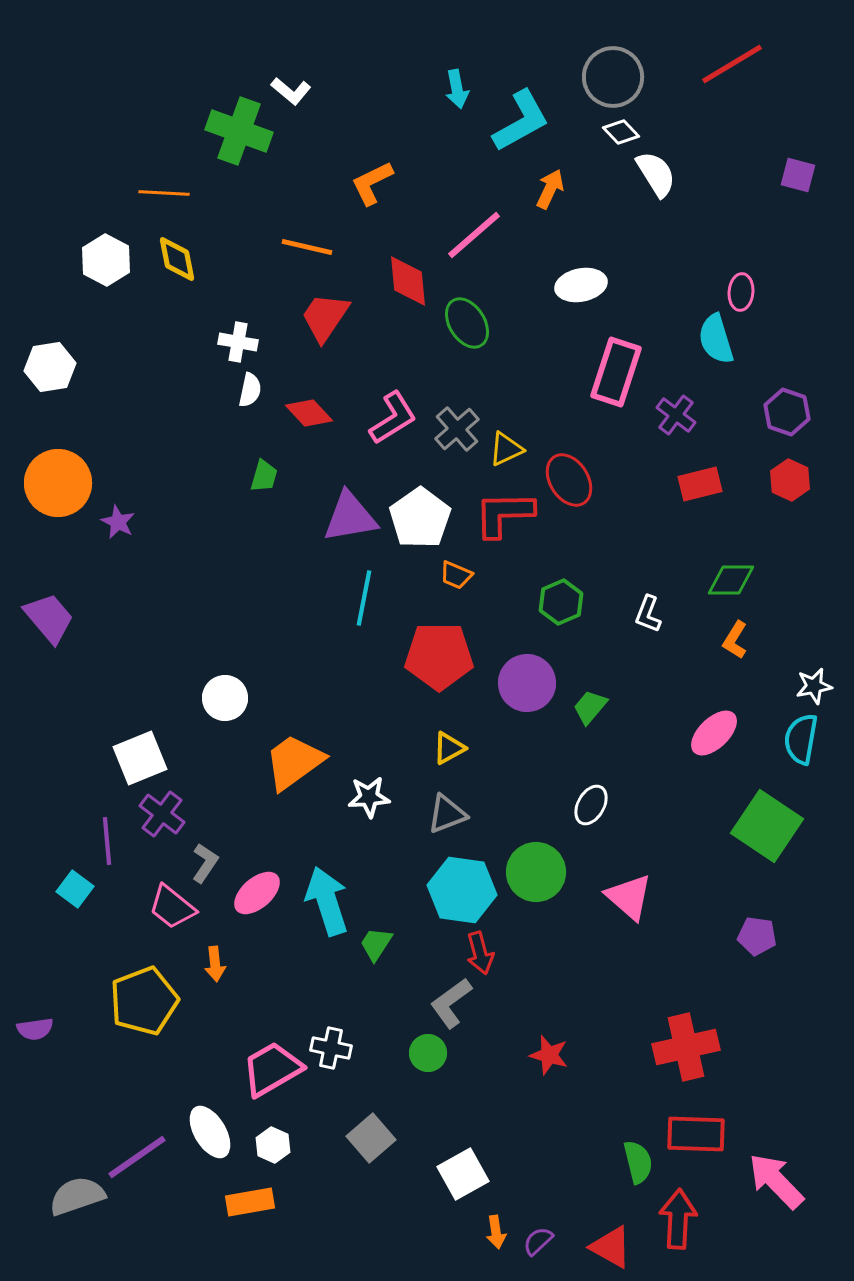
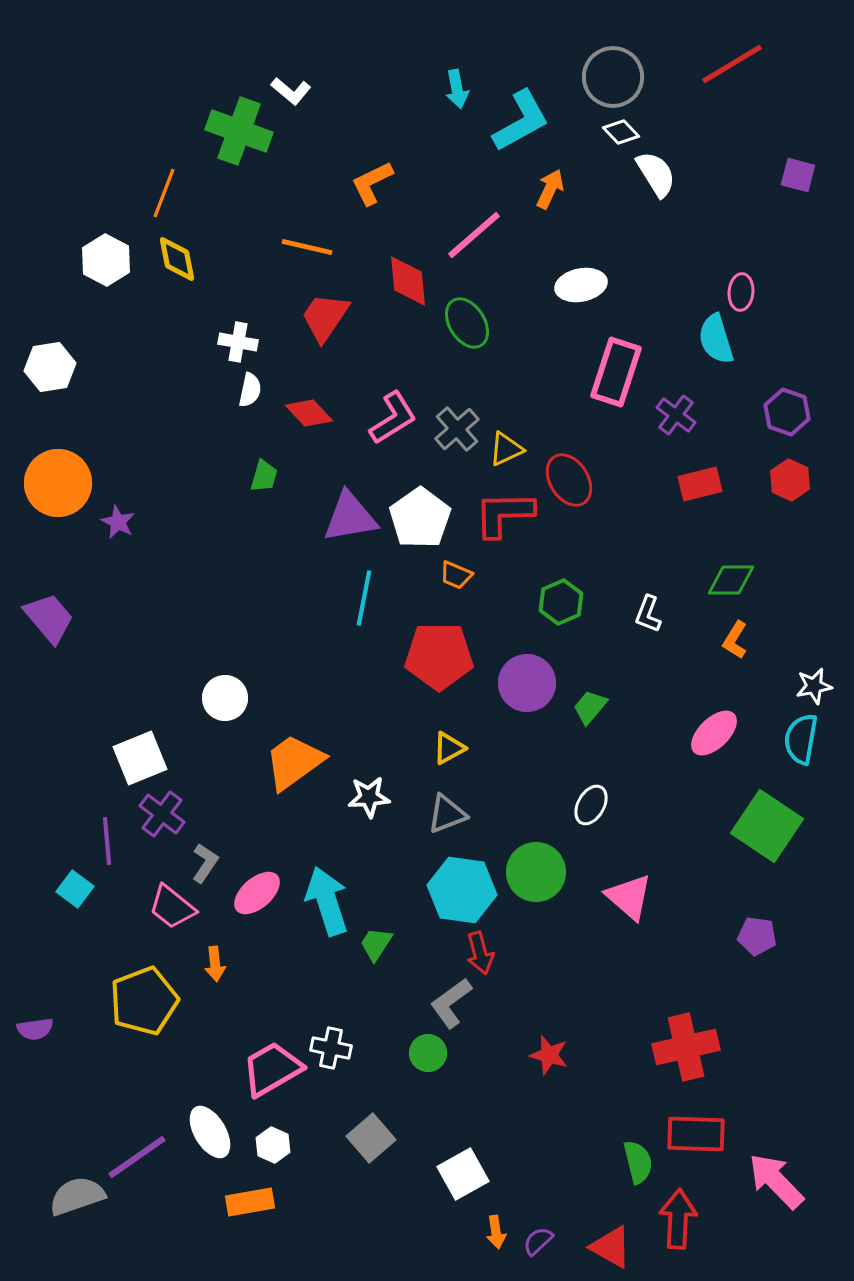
orange line at (164, 193): rotated 72 degrees counterclockwise
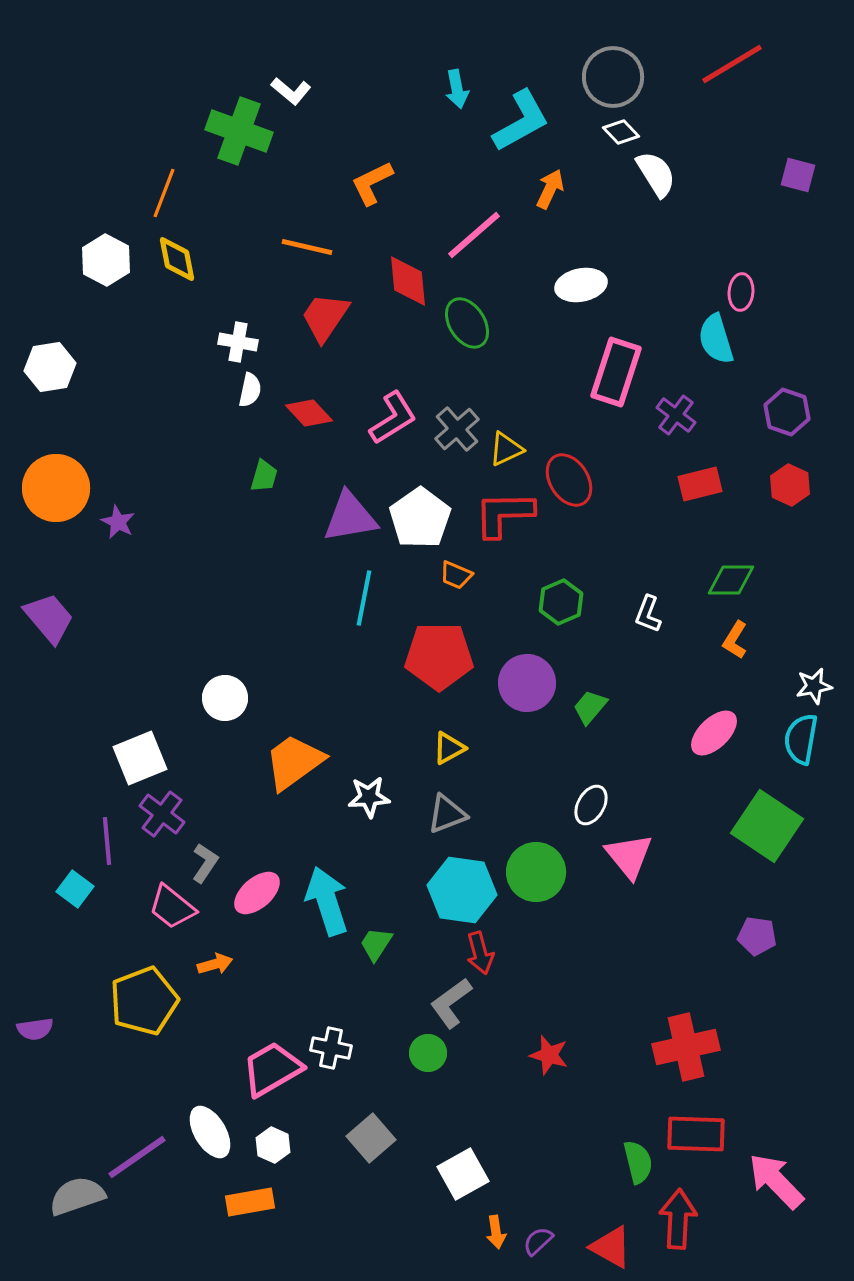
red hexagon at (790, 480): moved 5 px down
orange circle at (58, 483): moved 2 px left, 5 px down
pink triangle at (629, 897): moved 41 px up; rotated 10 degrees clockwise
orange arrow at (215, 964): rotated 100 degrees counterclockwise
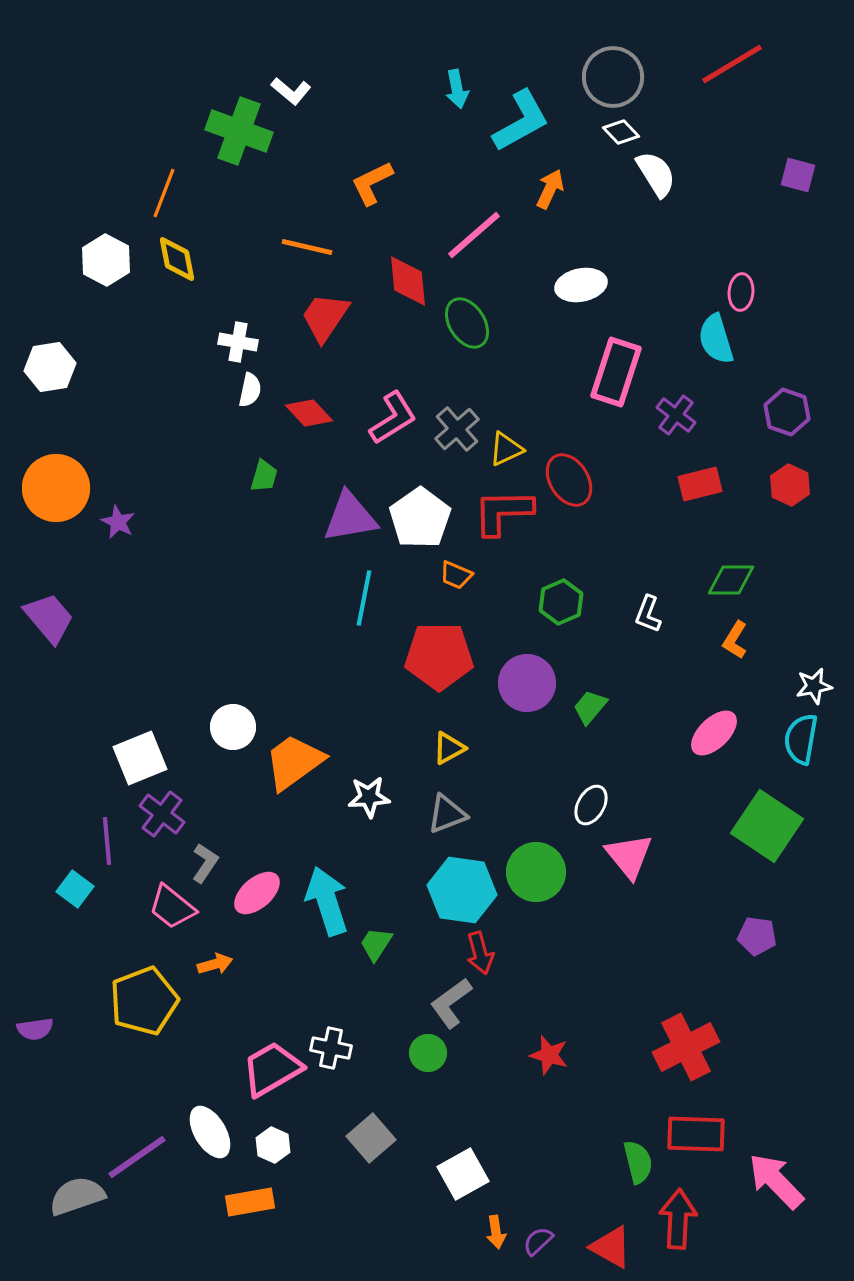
red L-shape at (504, 514): moved 1 px left, 2 px up
white circle at (225, 698): moved 8 px right, 29 px down
red cross at (686, 1047): rotated 14 degrees counterclockwise
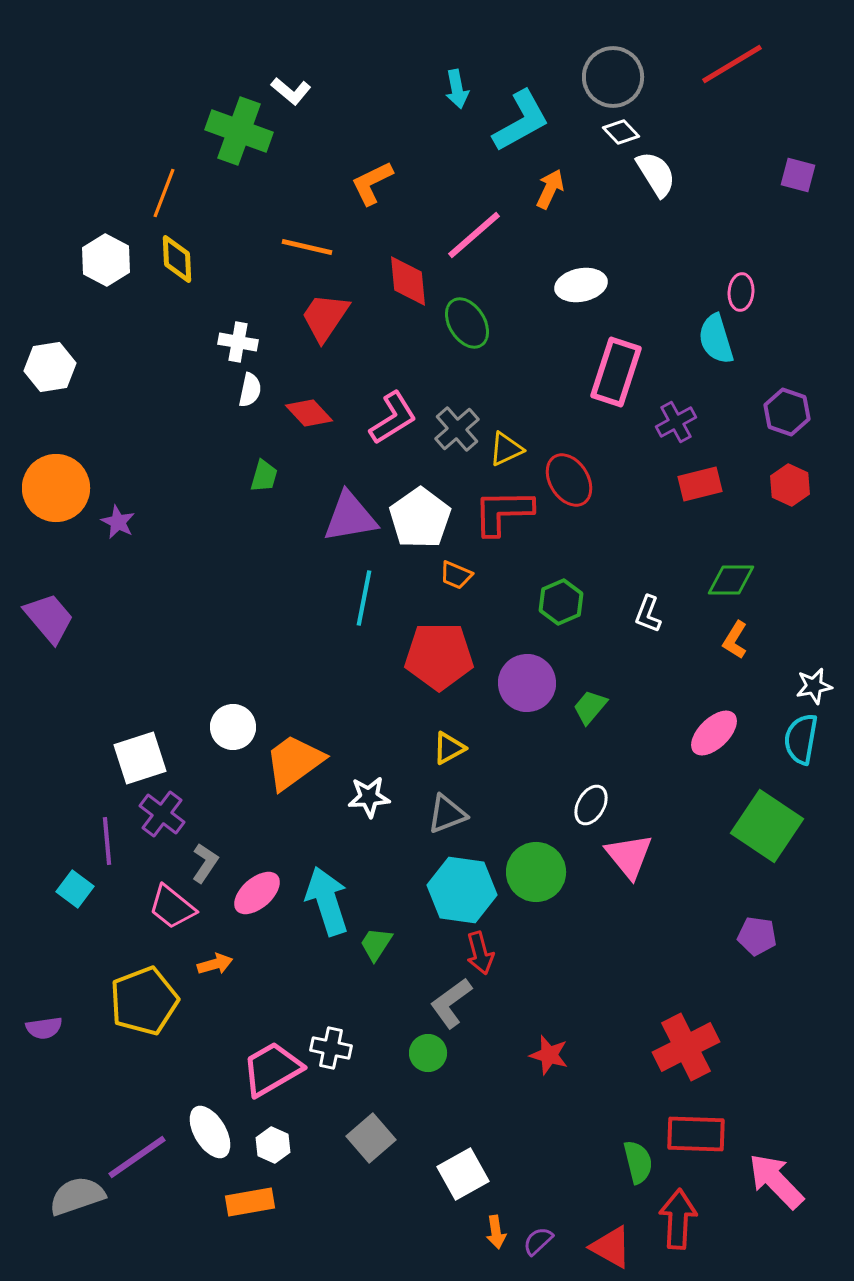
yellow diamond at (177, 259): rotated 9 degrees clockwise
purple cross at (676, 415): moved 7 px down; rotated 24 degrees clockwise
white square at (140, 758): rotated 4 degrees clockwise
purple semicircle at (35, 1029): moved 9 px right, 1 px up
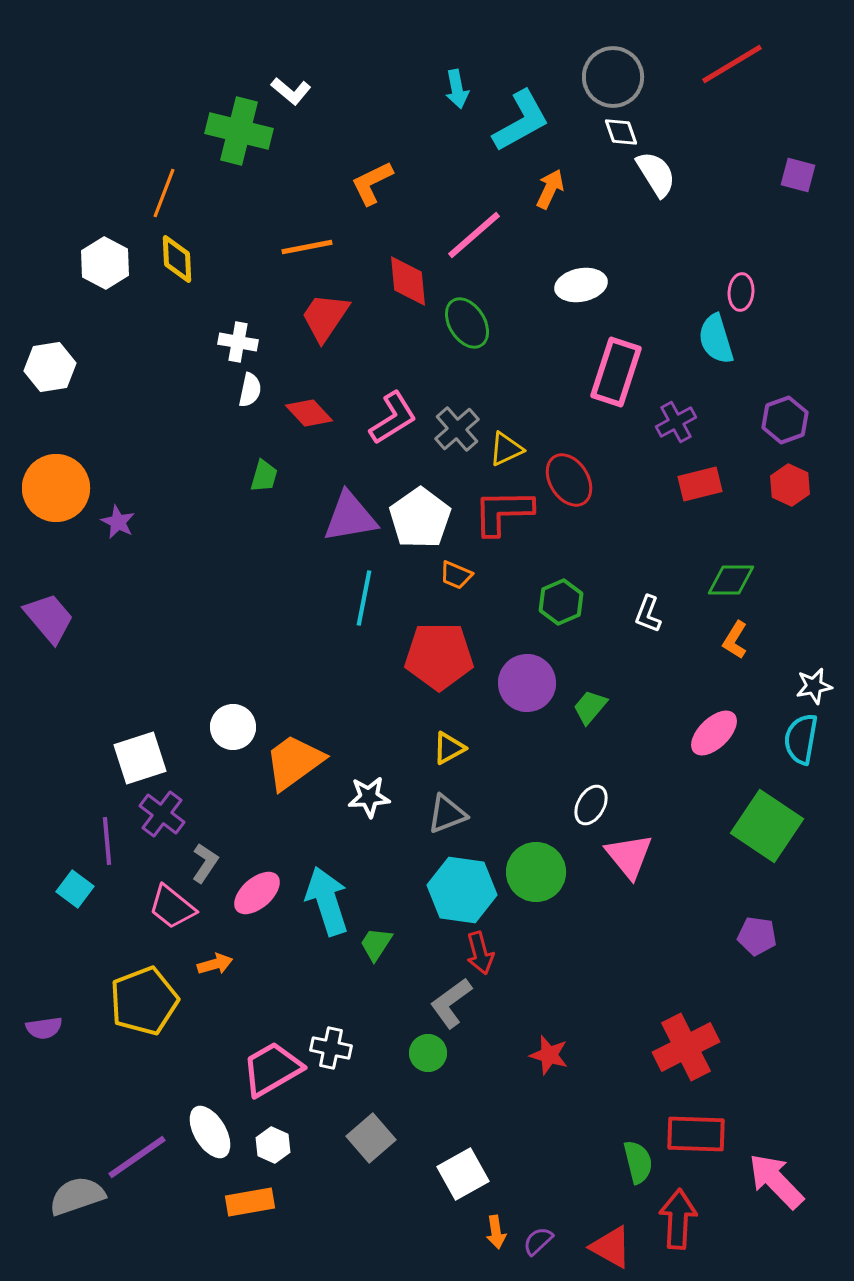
green cross at (239, 131): rotated 6 degrees counterclockwise
white diamond at (621, 132): rotated 24 degrees clockwise
orange line at (307, 247): rotated 24 degrees counterclockwise
white hexagon at (106, 260): moved 1 px left, 3 px down
purple hexagon at (787, 412): moved 2 px left, 8 px down; rotated 21 degrees clockwise
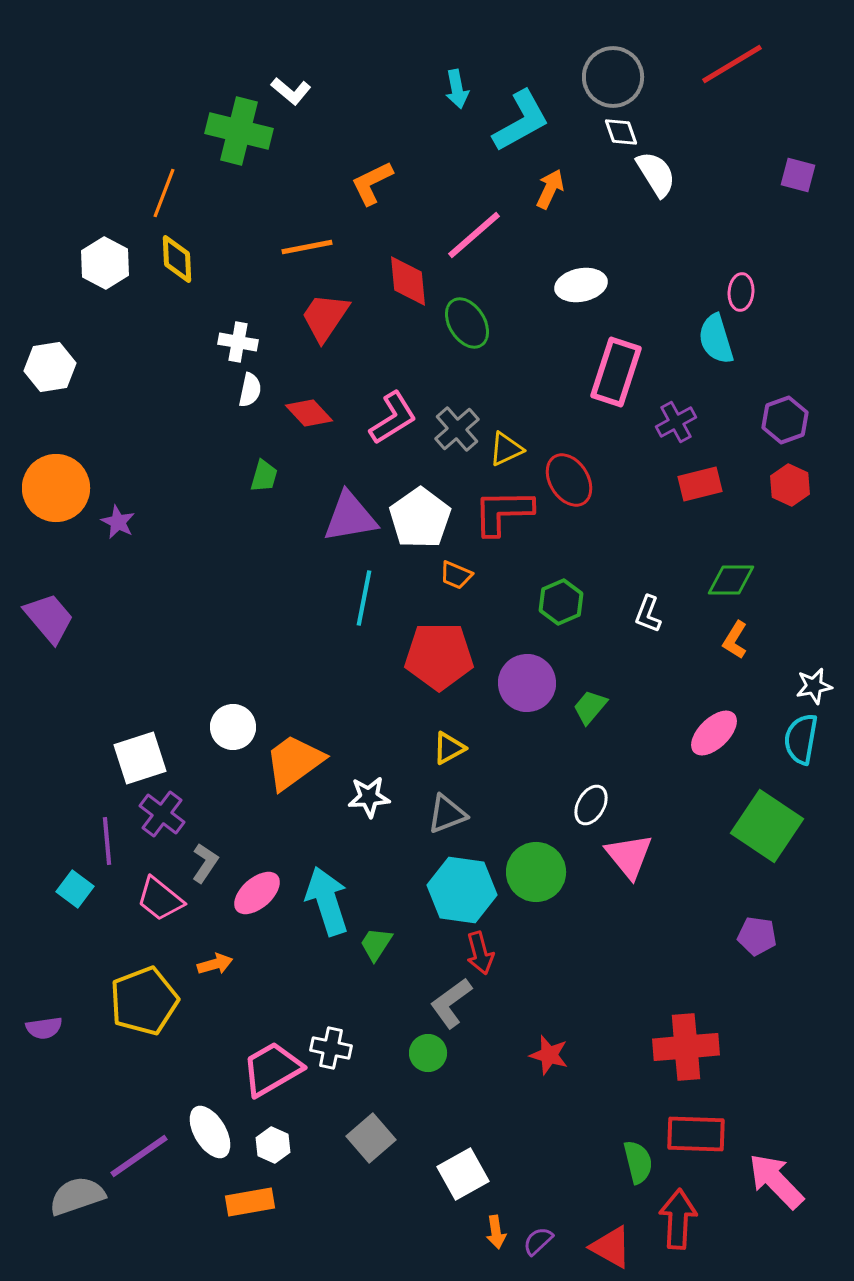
pink trapezoid at (172, 907): moved 12 px left, 8 px up
red cross at (686, 1047): rotated 22 degrees clockwise
purple line at (137, 1157): moved 2 px right, 1 px up
